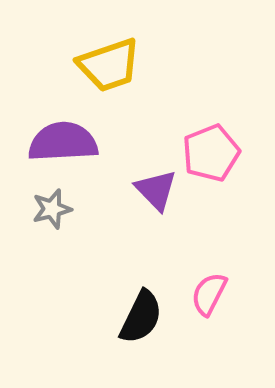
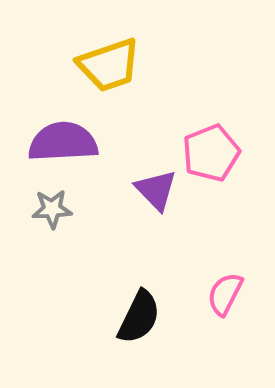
gray star: rotated 12 degrees clockwise
pink semicircle: moved 16 px right
black semicircle: moved 2 px left
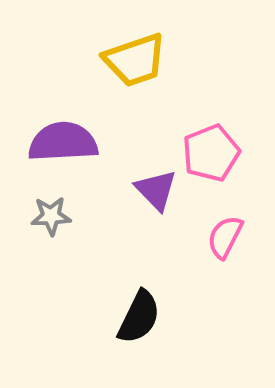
yellow trapezoid: moved 26 px right, 5 px up
gray star: moved 1 px left, 7 px down
pink semicircle: moved 57 px up
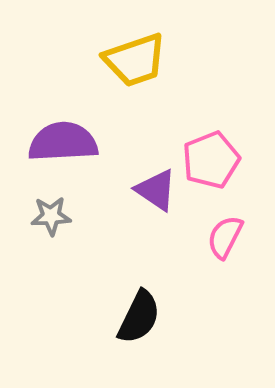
pink pentagon: moved 7 px down
purple triangle: rotated 12 degrees counterclockwise
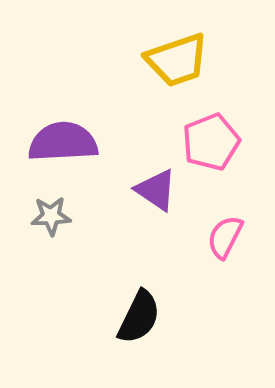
yellow trapezoid: moved 42 px right
pink pentagon: moved 18 px up
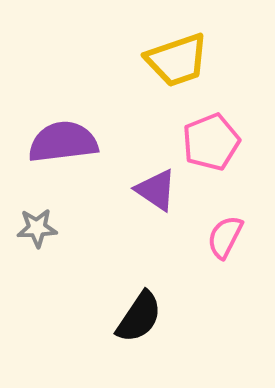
purple semicircle: rotated 4 degrees counterclockwise
gray star: moved 14 px left, 12 px down
black semicircle: rotated 8 degrees clockwise
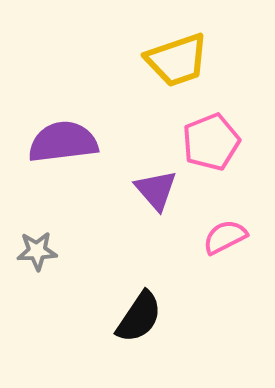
purple triangle: rotated 15 degrees clockwise
gray star: moved 23 px down
pink semicircle: rotated 36 degrees clockwise
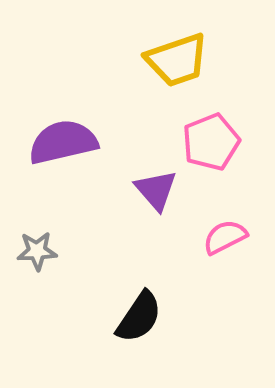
purple semicircle: rotated 6 degrees counterclockwise
